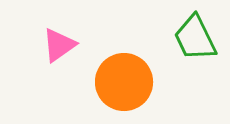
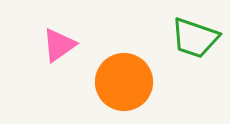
green trapezoid: rotated 45 degrees counterclockwise
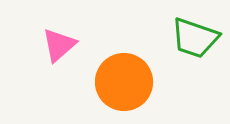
pink triangle: rotated 6 degrees counterclockwise
